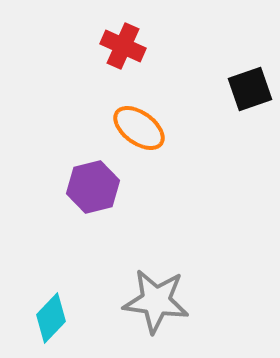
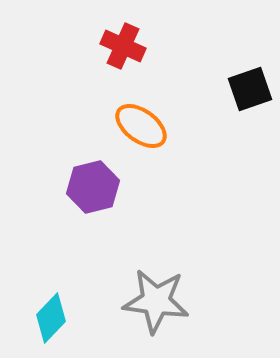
orange ellipse: moved 2 px right, 2 px up
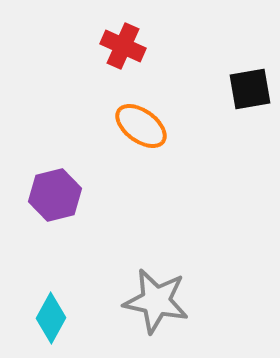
black square: rotated 9 degrees clockwise
purple hexagon: moved 38 px left, 8 px down
gray star: rotated 4 degrees clockwise
cyan diamond: rotated 15 degrees counterclockwise
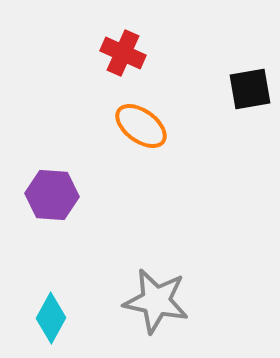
red cross: moved 7 px down
purple hexagon: moved 3 px left; rotated 18 degrees clockwise
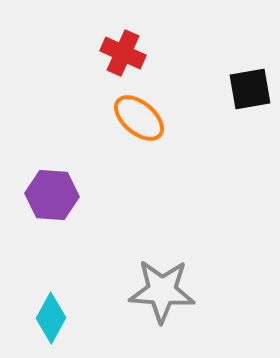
orange ellipse: moved 2 px left, 8 px up; rotated 4 degrees clockwise
gray star: moved 6 px right, 10 px up; rotated 8 degrees counterclockwise
